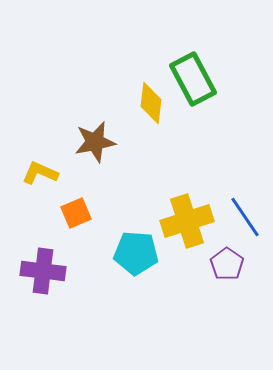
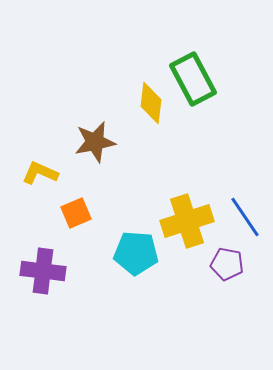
purple pentagon: rotated 24 degrees counterclockwise
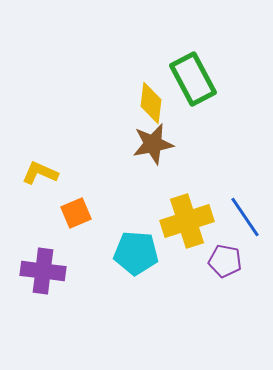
brown star: moved 58 px right, 2 px down
purple pentagon: moved 2 px left, 3 px up
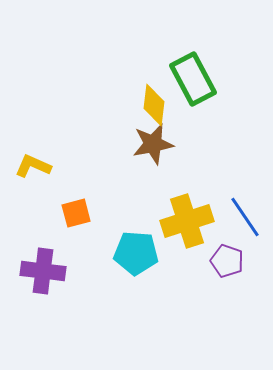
yellow diamond: moved 3 px right, 2 px down
yellow L-shape: moved 7 px left, 7 px up
orange square: rotated 8 degrees clockwise
purple pentagon: moved 2 px right; rotated 8 degrees clockwise
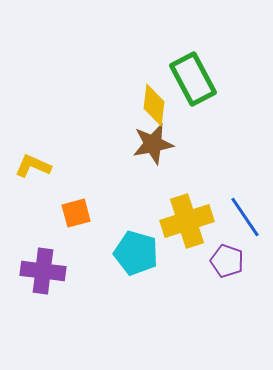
cyan pentagon: rotated 12 degrees clockwise
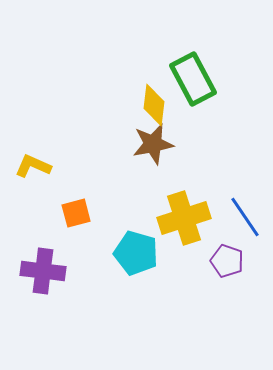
yellow cross: moved 3 px left, 3 px up
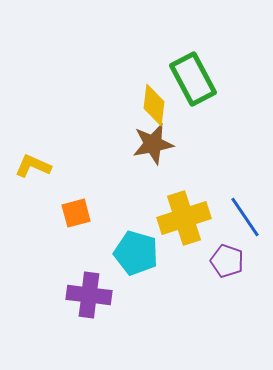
purple cross: moved 46 px right, 24 px down
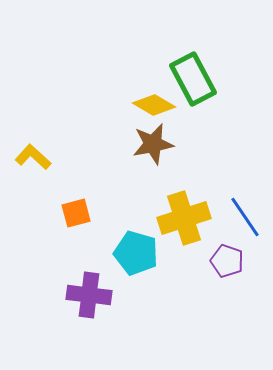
yellow diamond: rotated 66 degrees counterclockwise
yellow L-shape: moved 9 px up; rotated 18 degrees clockwise
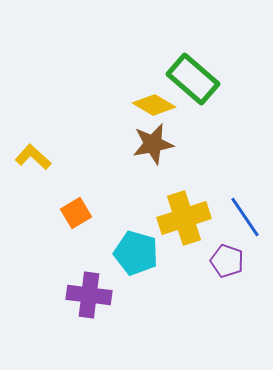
green rectangle: rotated 21 degrees counterclockwise
orange square: rotated 16 degrees counterclockwise
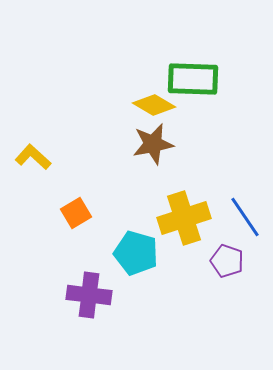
green rectangle: rotated 39 degrees counterclockwise
